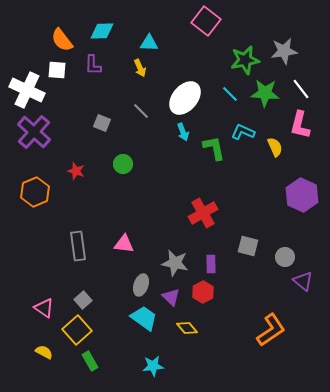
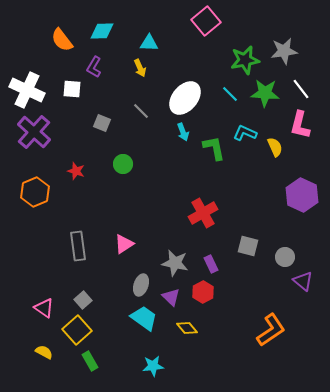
pink square at (206, 21): rotated 12 degrees clockwise
purple L-shape at (93, 65): moved 1 px right, 2 px down; rotated 30 degrees clockwise
white square at (57, 70): moved 15 px right, 19 px down
cyan L-shape at (243, 132): moved 2 px right, 1 px down
pink triangle at (124, 244): rotated 40 degrees counterclockwise
purple rectangle at (211, 264): rotated 24 degrees counterclockwise
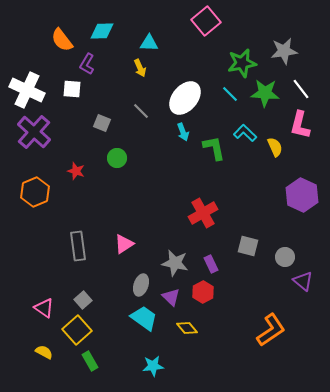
green star at (245, 60): moved 3 px left, 3 px down
purple L-shape at (94, 67): moved 7 px left, 3 px up
cyan L-shape at (245, 133): rotated 20 degrees clockwise
green circle at (123, 164): moved 6 px left, 6 px up
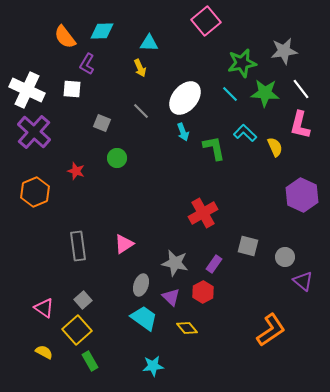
orange semicircle at (62, 40): moved 3 px right, 3 px up
purple rectangle at (211, 264): moved 3 px right; rotated 60 degrees clockwise
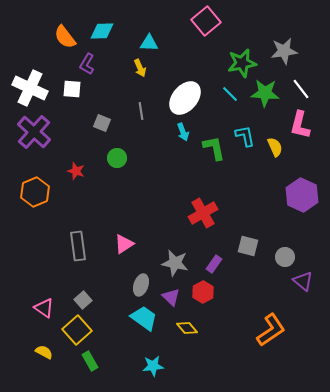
white cross at (27, 90): moved 3 px right, 2 px up
gray line at (141, 111): rotated 36 degrees clockwise
cyan L-shape at (245, 133): moved 3 px down; rotated 35 degrees clockwise
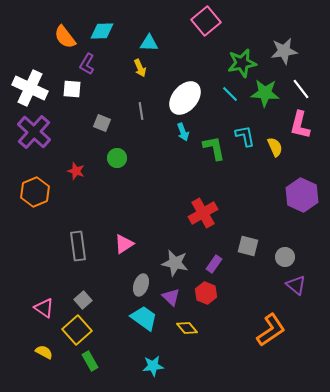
purple triangle at (303, 281): moved 7 px left, 4 px down
red hexagon at (203, 292): moved 3 px right, 1 px down; rotated 10 degrees counterclockwise
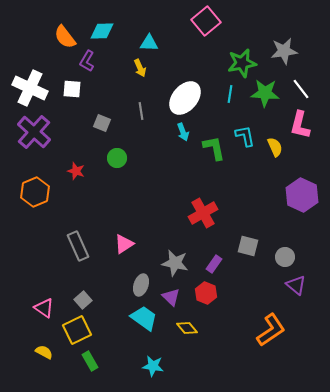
purple L-shape at (87, 64): moved 3 px up
cyan line at (230, 94): rotated 54 degrees clockwise
gray rectangle at (78, 246): rotated 16 degrees counterclockwise
yellow square at (77, 330): rotated 16 degrees clockwise
cyan star at (153, 366): rotated 15 degrees clockwise
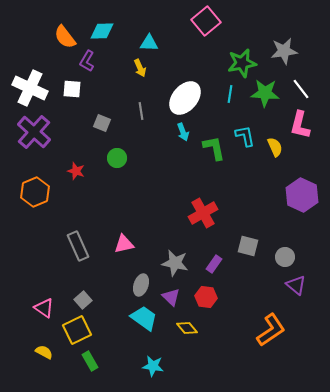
pink triangle at (124, 244): rotated 20 degrees clockwise
red hexagon at (206, 293): moved 4 px down; rotated 15 degrees counterclockwise
